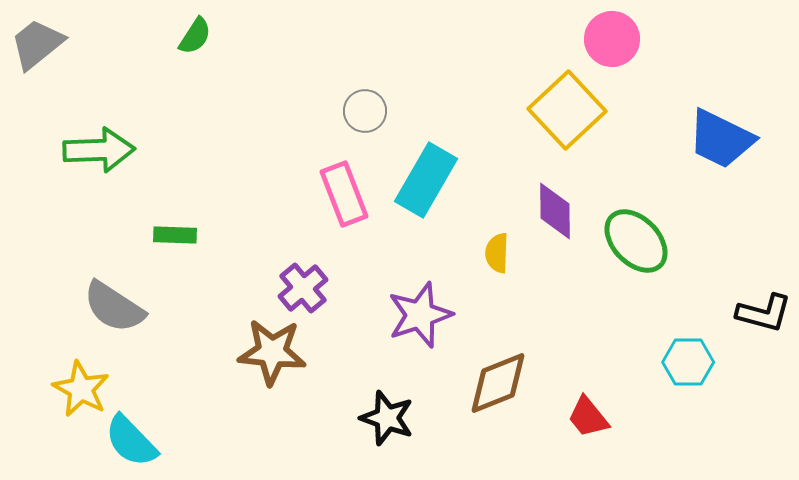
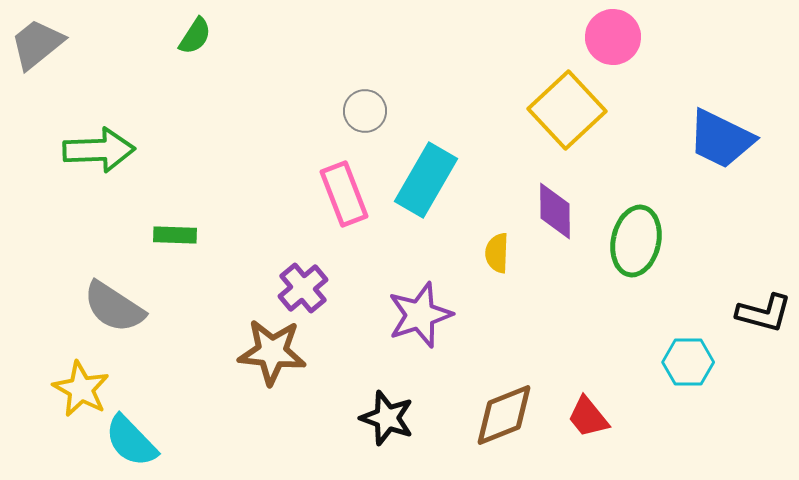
pink circle: moved 1 px right, 2 px up
green ellipse: rotated 56 degrees clockwise
brown diamond: moved 6 px right, 32 px down
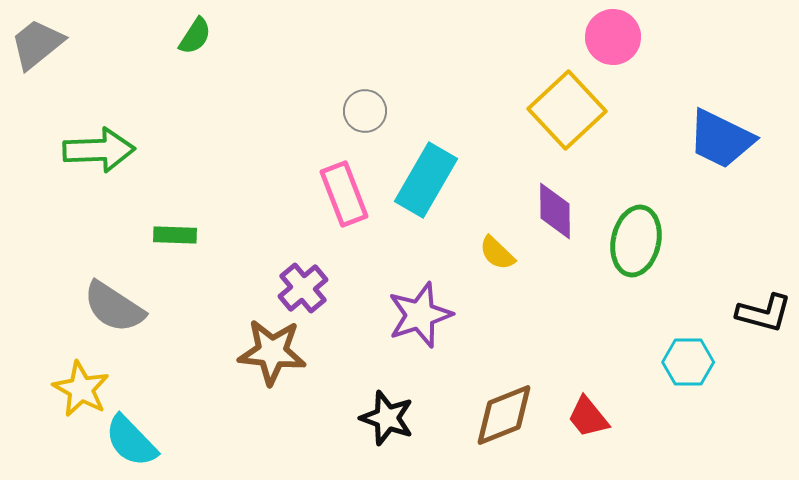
yellow semicircle: rotated 48 degrees counterclockwise
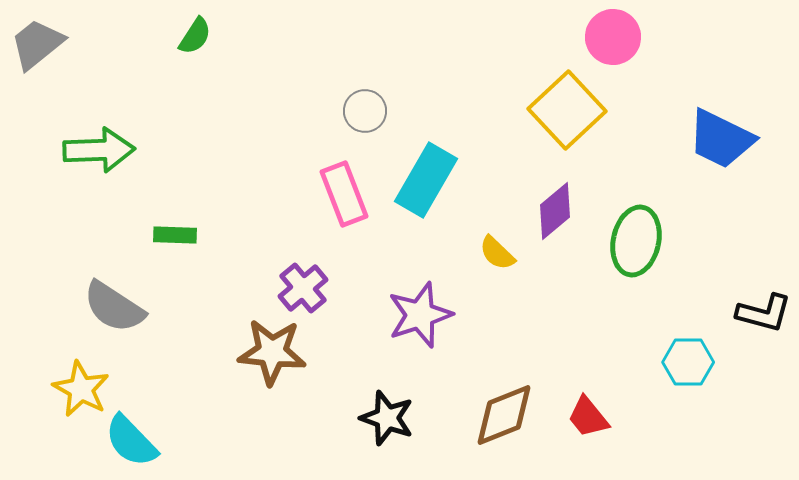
purple diamond: rotated 50 degrees clockwise
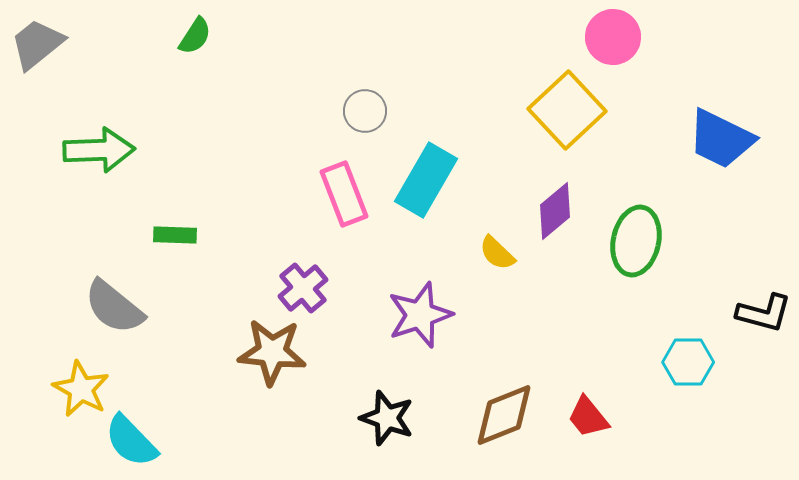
gray semicircle: rotated 6 degrees clockwise
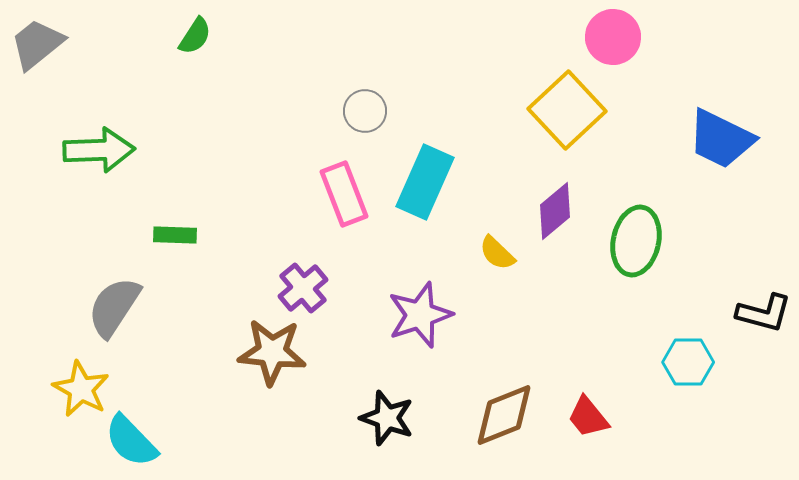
cyan rectangle: moved 1 px left, 2 px down; rotated 6 degrees counterclockwise
gray semicircle: rotated 84 degrees clockwise
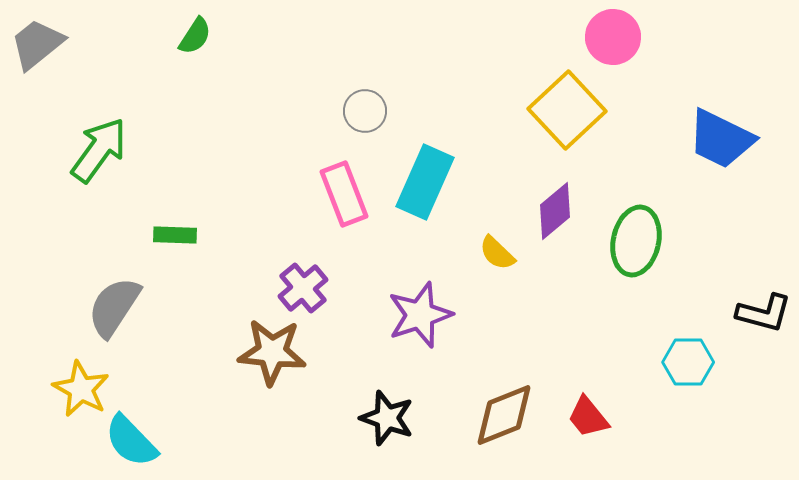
green arrow: rotated 52 degrees counterclockwise
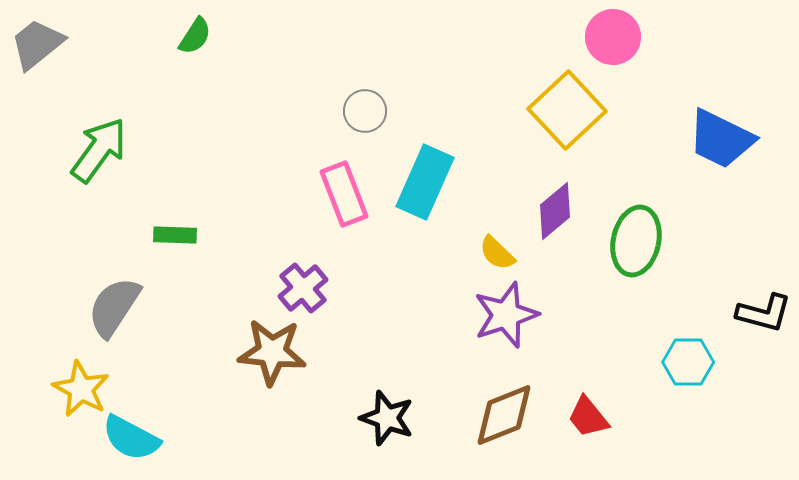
purple star: moved 86 px right
cyan semicircle: moved 3 px up; rotated 18 degrees counterclockwise
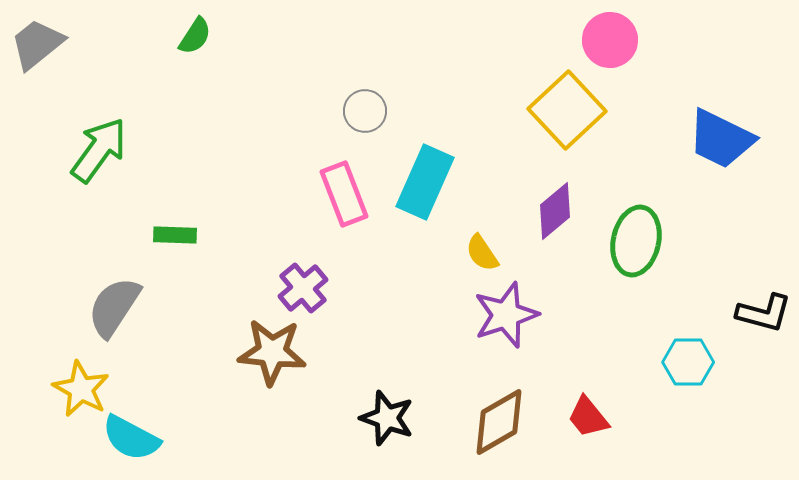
pink circle: moved 3 px left, 3 px down
yellow semicircle: moved 15 px left; rotated 12 degrees clockwise
brown diamond: moved 5 px left, 7 px down; rotated 8 degrees counterclockwise
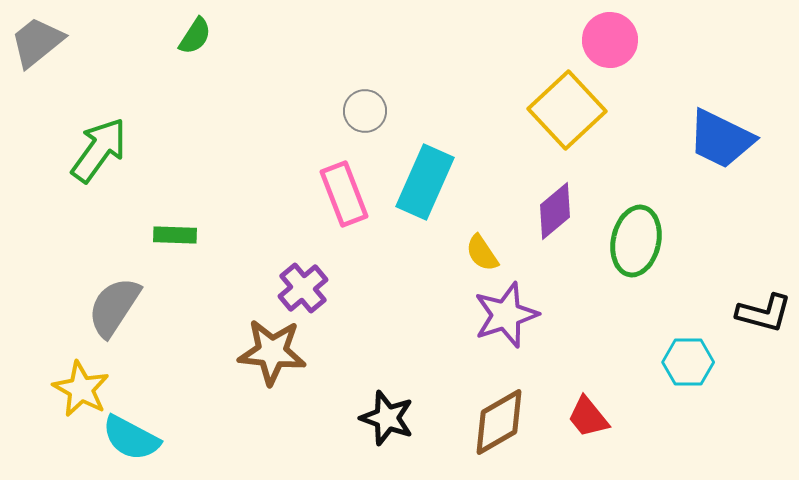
gray trapezoid: moved 2 px up
